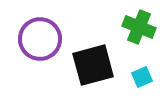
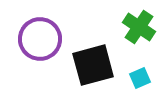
green cross: rotated 12 degrees clockwise
cyan square: moved 2 px left, 1 px down
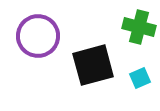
green cross: rotated 20 degrees counterclockwise
purple circle: moved 2 px left, 3 px up
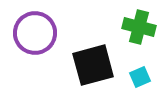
purple circle: moved 3 px left, 3 px up
cyan square: moved 1 px up
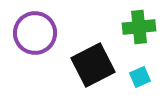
green cross: rotated 20 degrees counterclockwise
black square: rotated 12 degrees counterclockwise
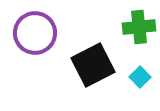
cyan square: rotated 20 degrees counterclockwise
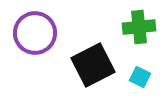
cyan square: rotated 20 degrees counterclockwise
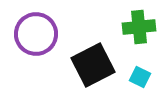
purple circle: moved 1 px right, 1 px down
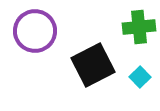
purple circle: moved 1 px left, 3 px up
cyan square: rotated 20 degrees clockwise
